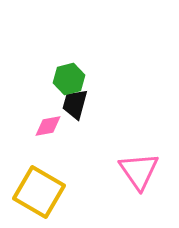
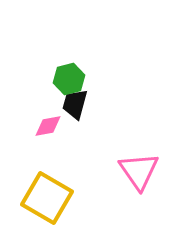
yellow square: moved 8 px right, 6 px down
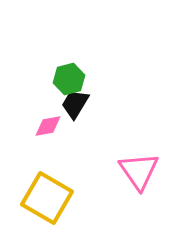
black trapezoid: rotated 16 degrees clockwise
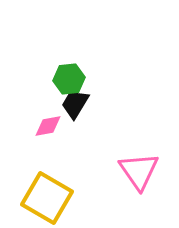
green hexagon: rotated 8 degrees clockwise
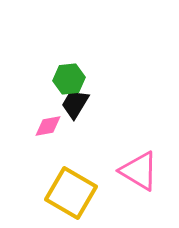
pink triangle: rotated 24 degrees counterclockwise
yellow square: moved 24 px right, 5 px up
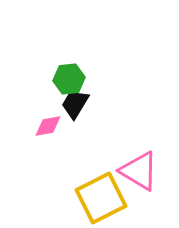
yellow square: moved 30 px right, 5 px down; rotated 33 degrees clockwise
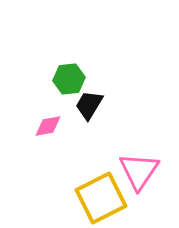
black trapezoid: moved 14 px right, 1 px down
pink triangle: rotated 33 degrees clockwise
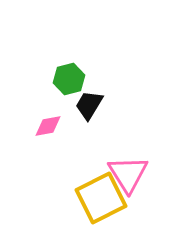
green hexagon: rotated 8 degrees counterclockwise
pink triangle: moved 11 px left, 3 px down; rotated 6 degrees counterclockwise
